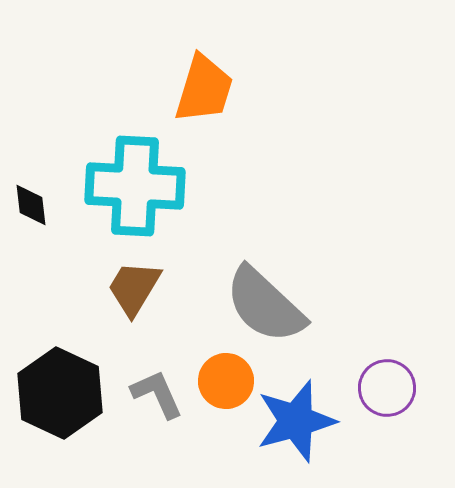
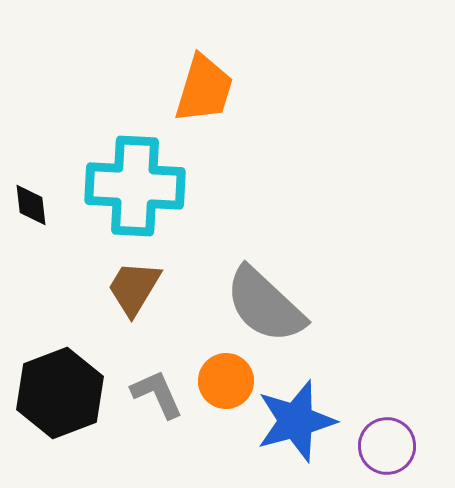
purple circle: moved 58 px down
black hexagon: rotated 14 degrees clockwise
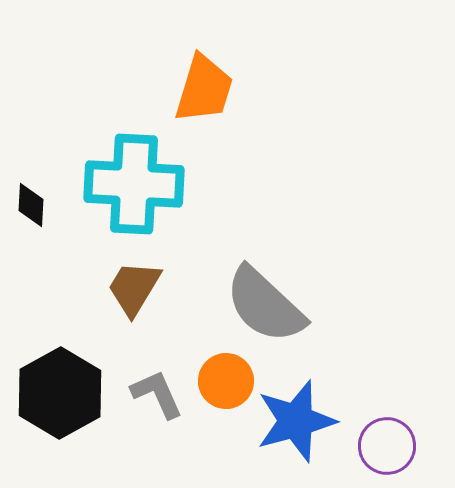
cyan cross: moved 1 px left, 2 px up
black diamond: rotated 9 degrees clockwise
black hexagon: rotated 8 degrees counterclockwise
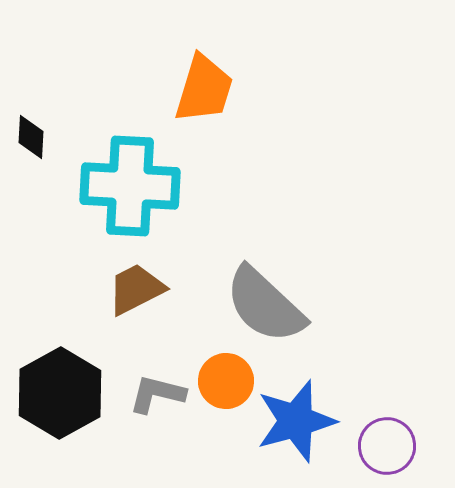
cyan cross: moved 4 px left, 2 px down
black diamond: moved 68 px up
brown trapezoid: moved 2 px right, 1 px down; rotated 32 degrees clockwise
gray L-shape: rotated 52 degrees counterclockwise
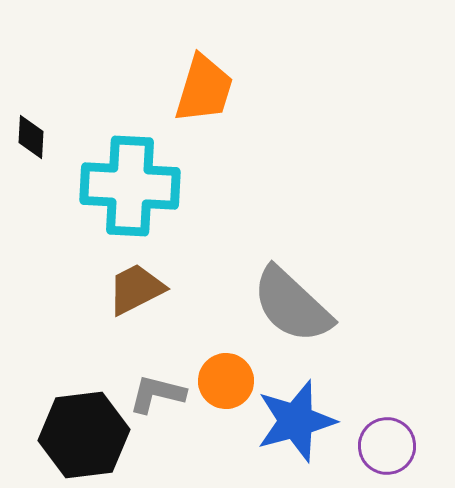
gray semicircle: moved 27 px right
black hexagon: moved 24 px right, 42 px down; rotated 22 degrees clockwise
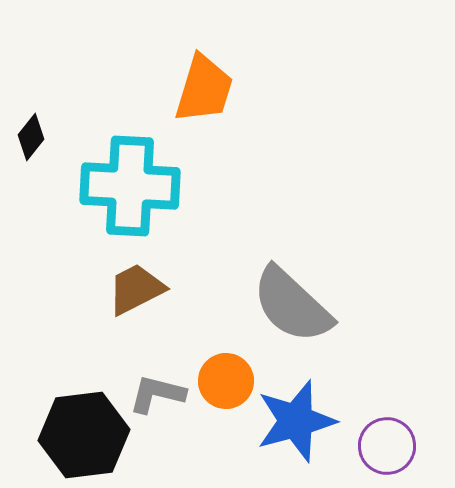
black diamond: rotated 36 degrees clockwise
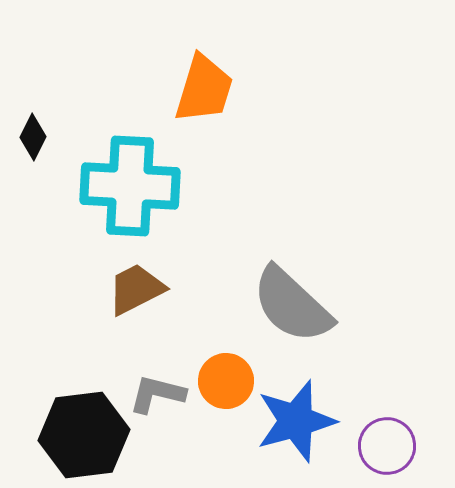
black diamond: moved 2 px right; rotated 12 degrees counterclockwise
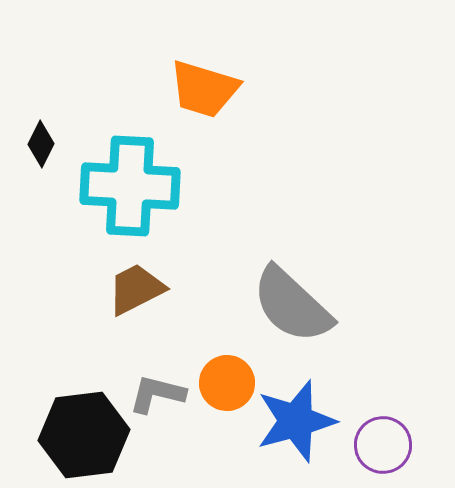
orange trapezoid: rotated 90 degrees clockwise
black diamond: moved 8 px right, 7 px down
orange circle: moved 1 px right, 2 px down
purple circle: moved 4 px left, 1 px up
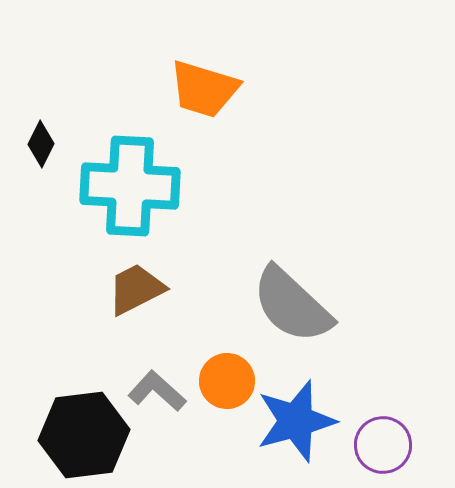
orange circle: moved 2 px up
gray L-shape: moved 3 px up; rotated 28 degrees clockwise
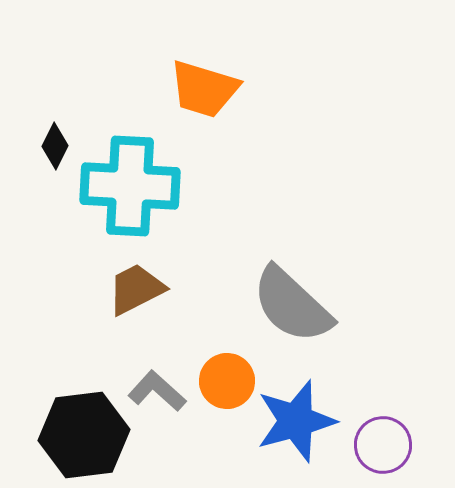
black diamond: moved 14 px right, 2 px down
